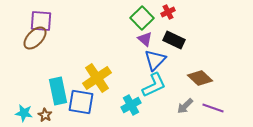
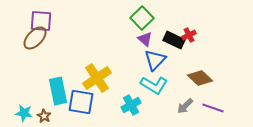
red cross: moved 21 px right, 23 px down
cyan L-shape: rotated 56 degrees clockwise
brown star: moved 1 px left, 1 px down
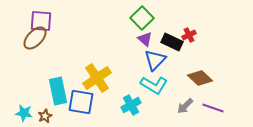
black rectangle: moved 2 px left, 2 px down
brown star: moved 1 px right; rotated 16 degrees clockwise
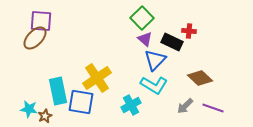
red cross: moved 4 px up; rotated 32 degrees clockwise
cyan star: moved 5 px right, 4 px up
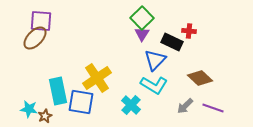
purple triangle: moved 3 px left, 5 px up; rotated 21 degrees clockwise
cyan cross: rotated 18 degrees counterclockwise
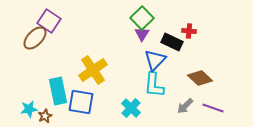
purple square: moved 8 px right; rotated 30 degrees clockwise
yellow cross: moved 4 px left, 8 px up
cyan L-shape: rotated 64 degrees clockwise
cyan cross: moved 3 px down
cyan star: rotated 18 degrees counterclockwise
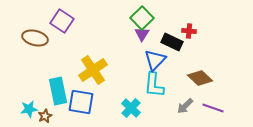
purple square: moved 13 px right
brown ellipse: rotated 60 degrees clockwise
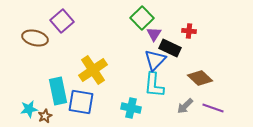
purple square: rotated 15 degrees clockwise
purple triangle: moved 12 px right
black rectangle: moved 2 px left, 6 px down
cyan cross: rotated 30 degrees counterclockwise
